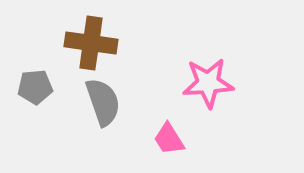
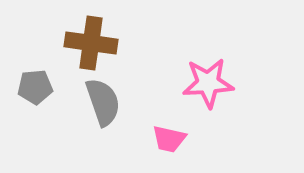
pink trapezoid: rotated 45 degrees counterclockwise
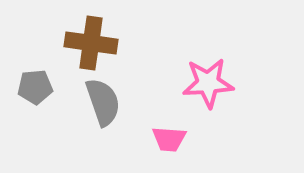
pink trapezoid: rotated 9 degrees counterclockwise
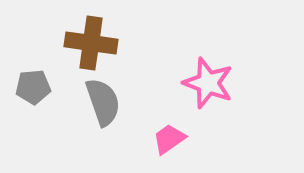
pink star: rotated 24 degrees clockwise
gray pentagon: moved 2 px left
pink trapezoid: rotated 141 degrees clockwise
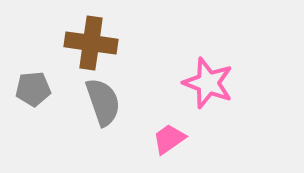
gray pentagon: moved 2 px down
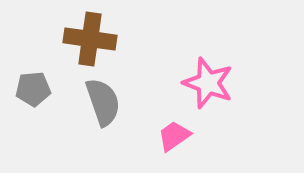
brown cross: moved 1 px left, 4 px up
pink trapezoid: moved 5 px right, 3 px up
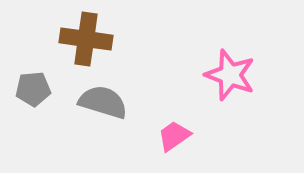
brown cross: moved 4 px left
pink star: moved 22 px right, 8 px up
gray semicircle: rotated 54 degrees counterclockwise
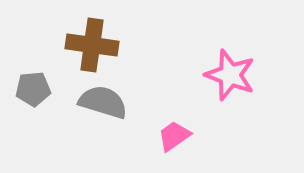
brown cross: moved 6 px right, 6 px down
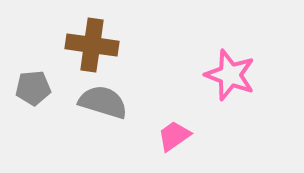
gray pentagon: moved 1 px up
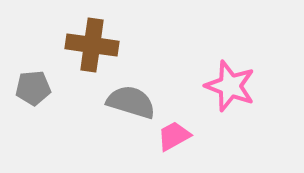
pink star: moved 11 px down
gray semicircle: moved 28 px right
pink trapezoid: rotated 6 degrees clockwise
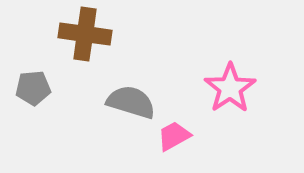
brown cross: moved 7 px left, 11 px up
pink star: moved 2 px down; rotated 18 degrees clockwise
